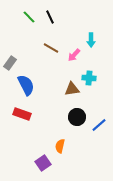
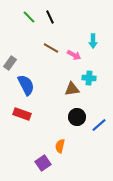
cyan arrow: moved 2 px right, 1 px down
pink arrow: rotated 104 degrees counterclockwise
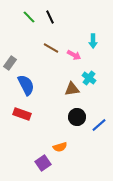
cyan cross: rotated 32 degrees clockwise
orange semicircle: moved 1 px down; rotated 120 degrees counterclockwise
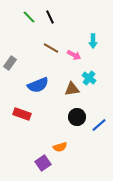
blue semicircle: moved 12 px right; rotated 95 degrees clockwise
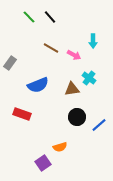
black line: rotated 16 degrees counterclockwise
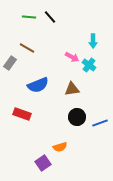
green line: rotated 40 degrees counterclockwise
brown line: moved 24 px left
pink arrow: moved 2 px left, 2 px down
cyan cross: moved 13 px up
blue line: moved 1 px right, 2 px up; rotated 21 degrees clockwise
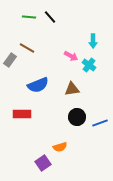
pink arrow: moved 1 px left, 1 px up
gray rectangle: moved 3 px up
red rectangle: rotated 18 degrees counterclockwise
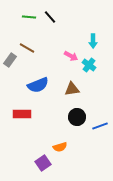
blue line: moved 3 px down
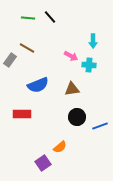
green line: moved 1 px left, 1 px down
cyan cross: rotated 32 degrees counterclockwise
orange semicircle: rotated 24 degrees counterclockwise
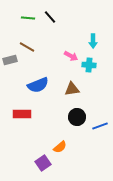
brown line: moved 1 px up
gray rectangle: rotated 40 degrees clockwise
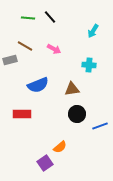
cyan arrow: moved 10 px up; rotated 32 degrees clockwise
brown line: moved 2 px left, 1 px up
pink arrow: moved 17 px left, 7 px up
black circle: moved 3 px up
purple square: moved 2 px right
